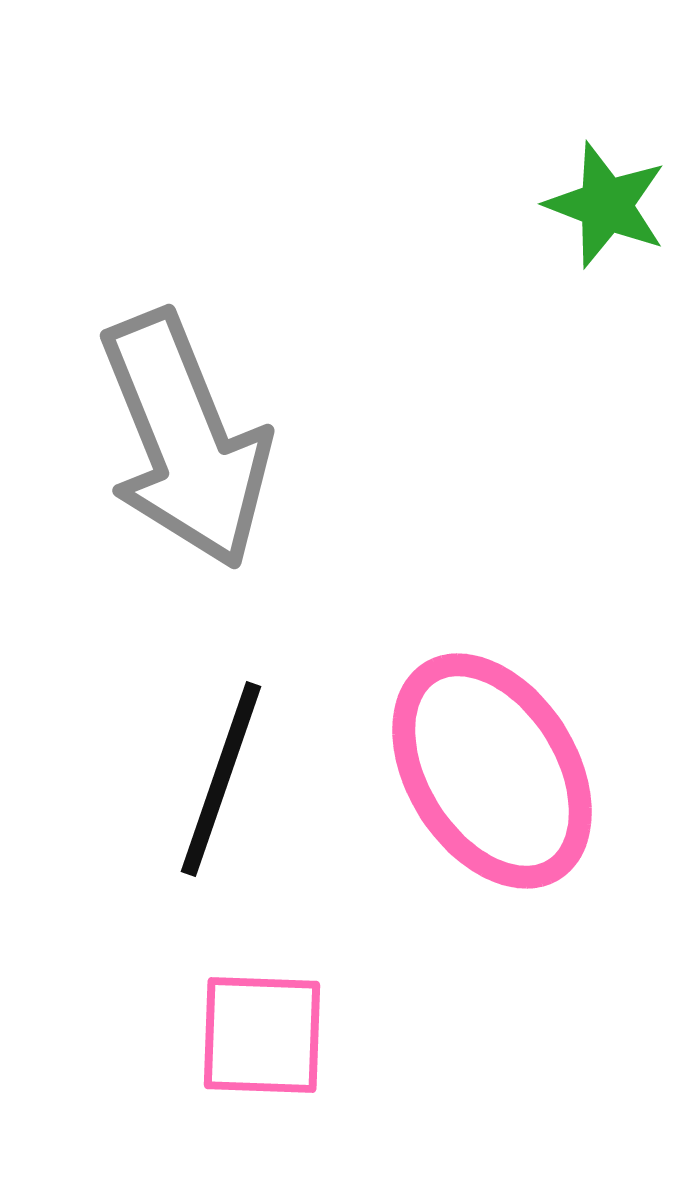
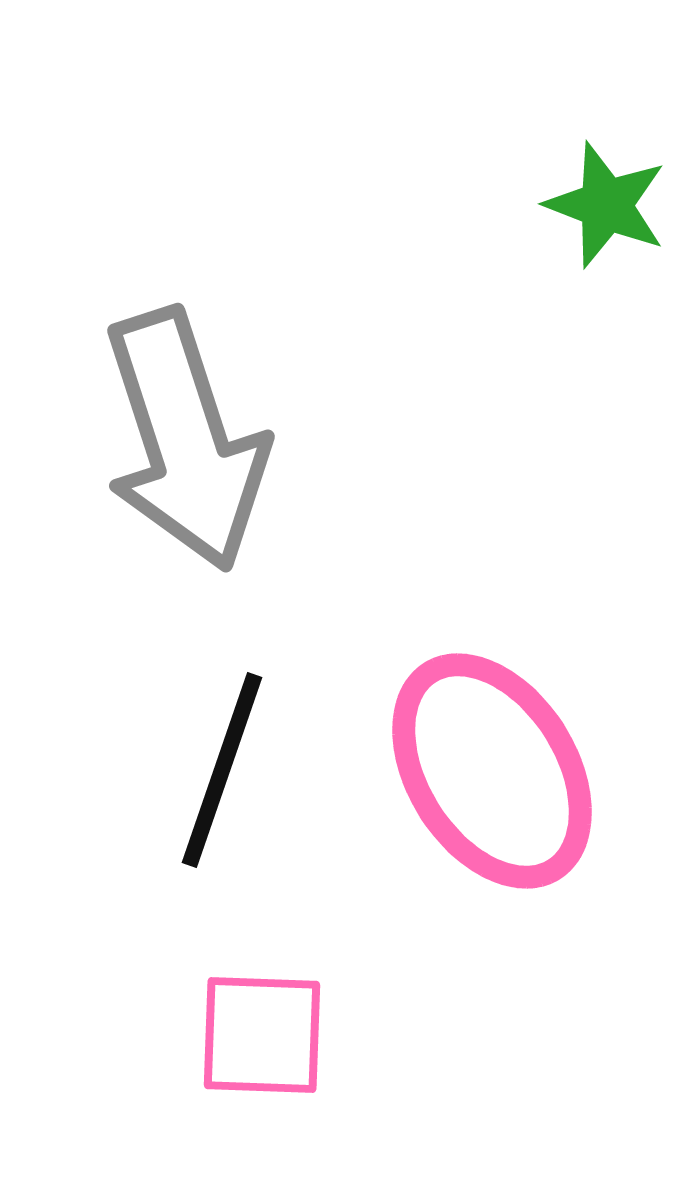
gray arrow: rotated 4 degrees clockwise
black line: moved 1 px right, 9 px up
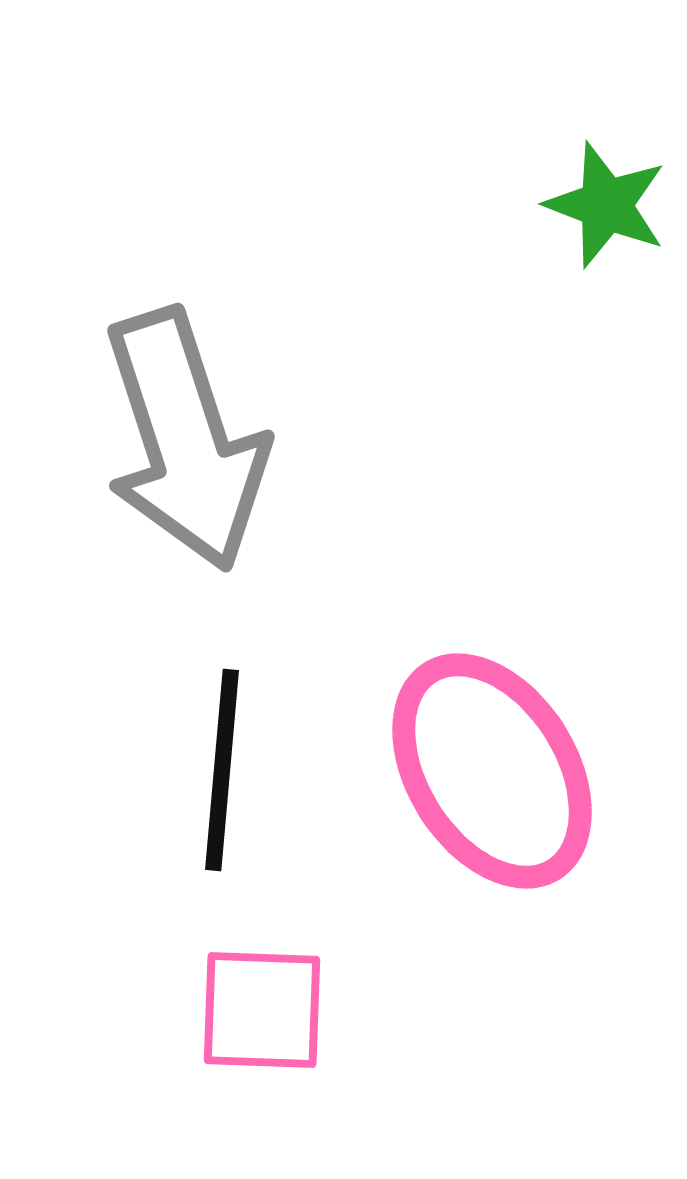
black line: rotated 14 degrees counterclockwise
pink square: moved 25 px up
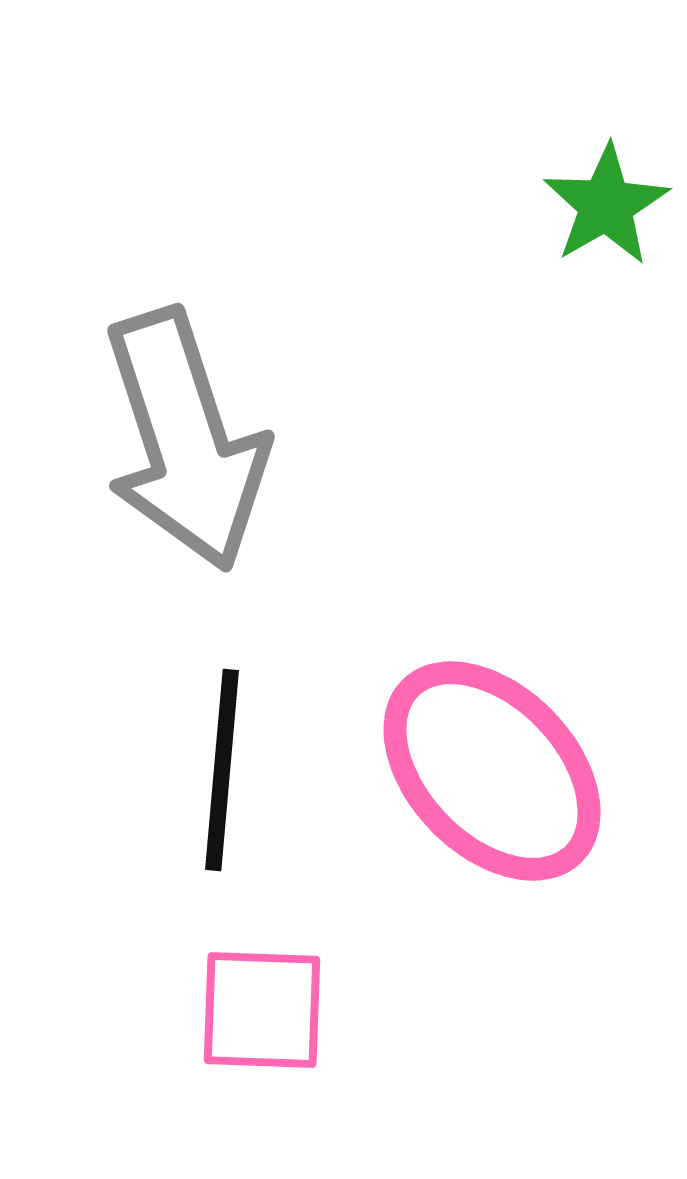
green star: rotated 21 degrees clockwise
pink ellipse: rotated 12 degrees counterclockwise
